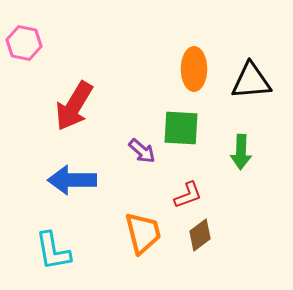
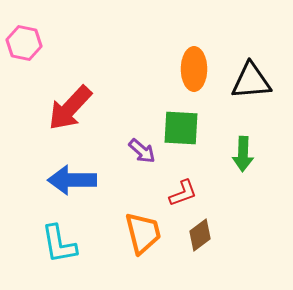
red arrow: moved 4 px left, 2 px down; rotated 12 degrees clockwise
green arrow: moved 2 px right, 2 px down
red L-shape: moved 5 px left, 2 px up
cyan L-shape: moved 6 px right, 7 px up
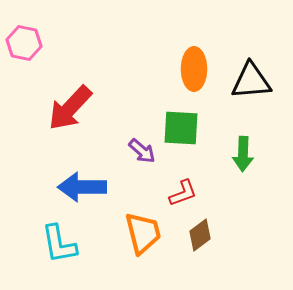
blue arrow: moved 10 px right, 7 px down
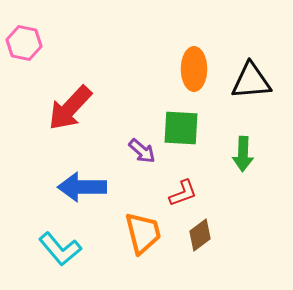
cyan L-shape: moved 1 px right, 5 px down; rotated 30 degrees counterclockwise
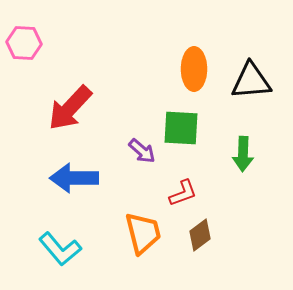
pink hexagon: rotated 8 degrees counterclockwise
blue arrow: moved 8 px left, 9 px up
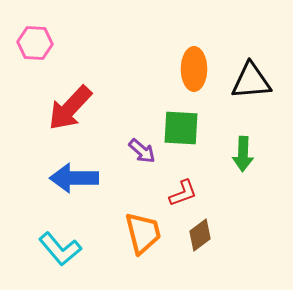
pink hexagon: moved 11 px right
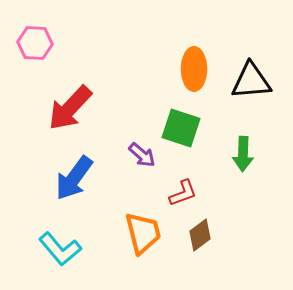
green square: rotated 15 degrees clockwise
purple arrow: moved 4 px down
blue arrow: rotated 54 degrees counterclockwise
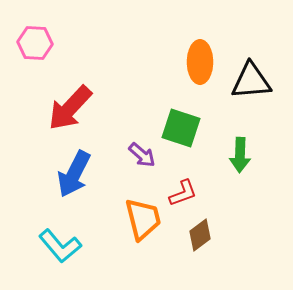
orange ellipse: moved 6 px right, 7 px up
green arrow: moved 3 px left, 1 px down
blue arrow: moved 4 px up; rotated 9 degrees counterclockwise
orange trapezoid: moved 14 px up
cyan L-shape: moved 3 px up
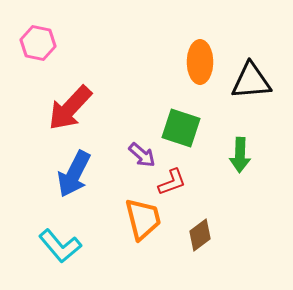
pink hexagon: moved 3 px right; rotated 8 degrees clockwise
red L-shape: moved 11 px left, 11 px up
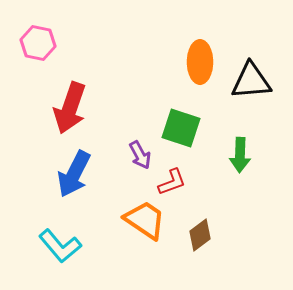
red arrow: rotated 24 degrees counterclockwise
purple arrow: moved 2 px left; rotated 20 degrees clockwise
orange trapezoid: moved 2 px right, 1 px down; rotated 42 degrees counterclockwise
